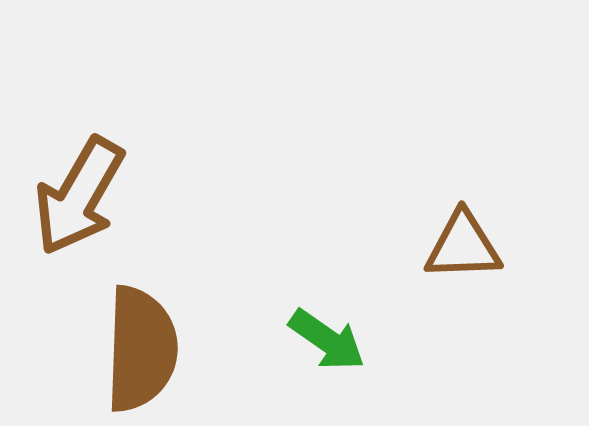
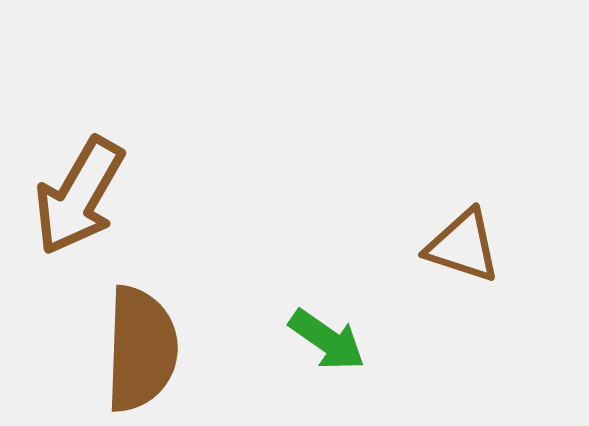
brown triangle: rotated 20 degrees clockwise
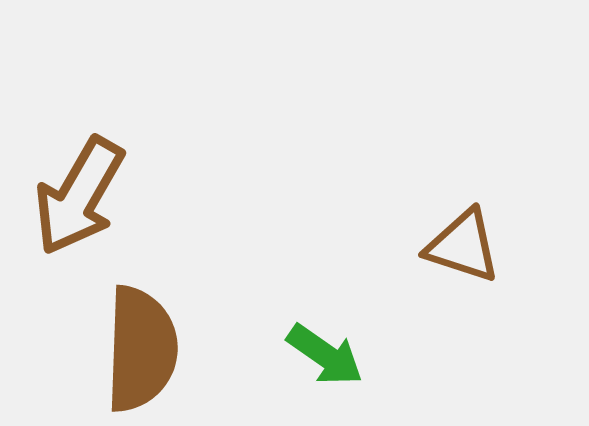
green arrow: moved 2 px left, 15 px down
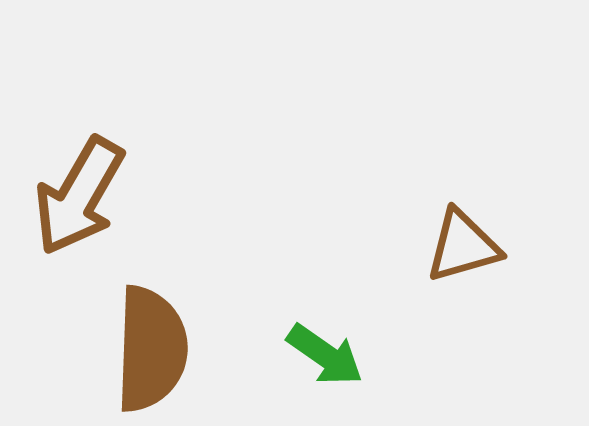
brown triangle: rotated 34 degrees counterclockwise
brown semicircle: moved 10 px right
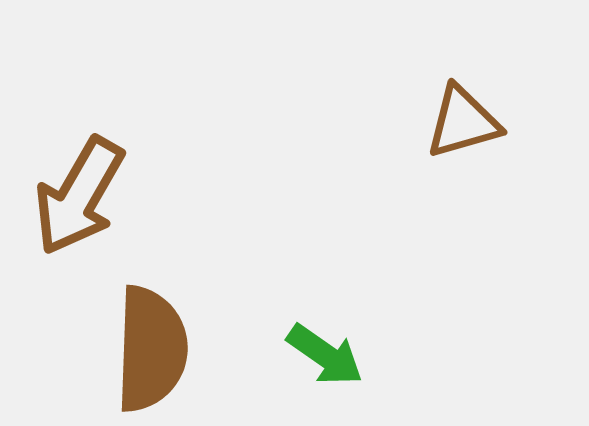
brown triangle: moved 124 px up
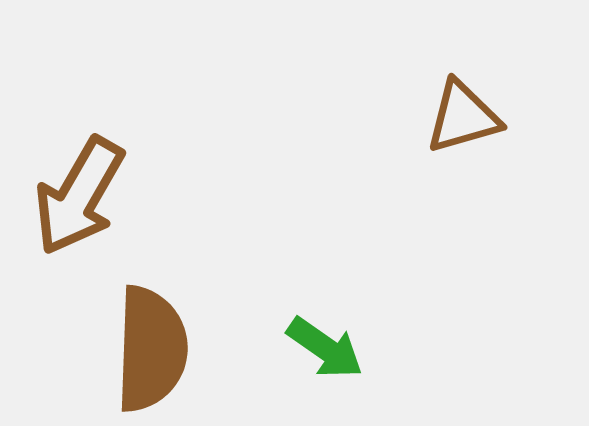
brown triangle: moved 5 px up
green arrow: moved 7 px up
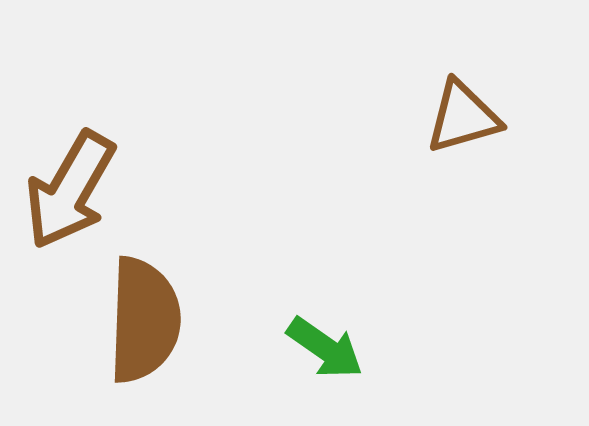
brown arrow: moved 9 px left, 6 px up
brown semicircle: moved 7 px left, 29 px up
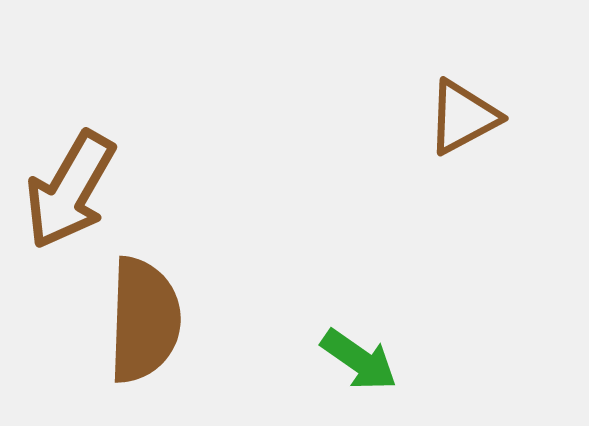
brown triangle: rotated 12 degrees counterclockwise
green arrow: moved 34 px right, 12 px down
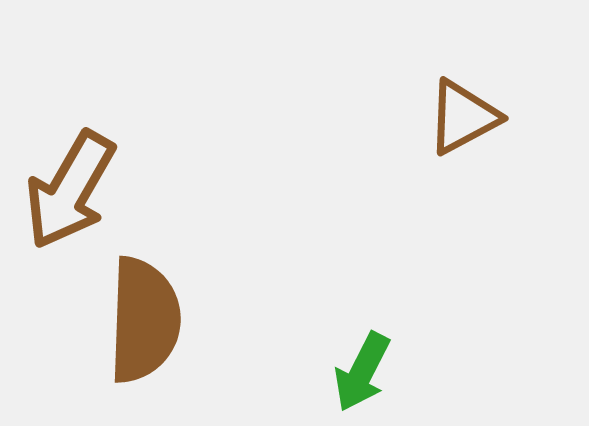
green arrow: moved 3 px right, 12 px down; rotated 82 degrees clockwise
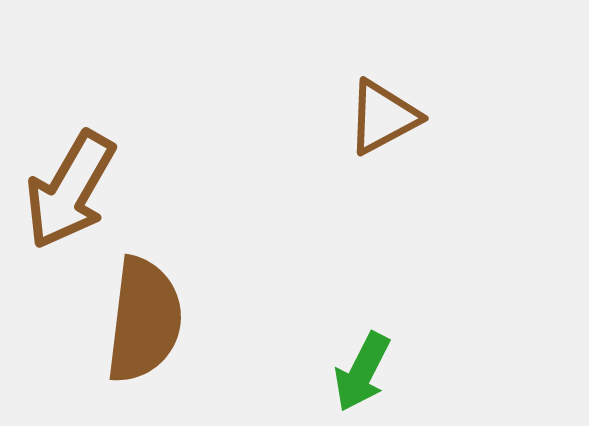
brown triangle: moved 80 px left
brown semicircle: rotated 5 degrees clockwise
